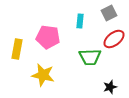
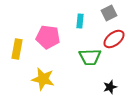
yellow star: moved 4 px down
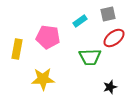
gray square: moved 1 px left, 1 px down; rotated 14 degrees clockwise
cyan rectangle: rotated 48 degrees clockwise
red ellipse: moved 1 px up
yellow star: rotated 15 degrees counterclockwise
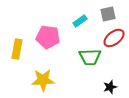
yellow star: moved 1 px down
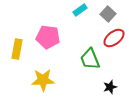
gray square: rotated 35 degrees counterclockwise
cyan rectangle: moved 11 px up
green trapezoid: moved 2 px down; rotated 70 degrees clockwise
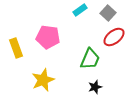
gray square: moved 1 px up
red ellipse: moved 1 px up
yellow rectangle: moved 1 px left, 1 px up; rotated 30 degrees counterclockwise
green trapezoid: rotated 135 degrees counterclockwise
yellow star: rotated 20 degrees counterclockwise
black star: moved 15 px left
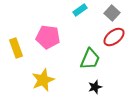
gray square: moved 4 px right
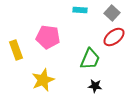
cyan rectangle: rotated 40 degrees clockwise
yellow rectangle: moved 2 px down
black star: moved 1 px up; rotated 24 degrees clockwise
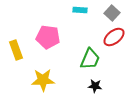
yellow star: rotated 20 degrees clockwise
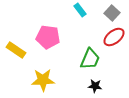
cyan rectangle: rotated 48 degrees clockwise
yellow rectangle: rotated 36 degrees counterclockwise
